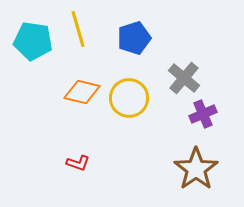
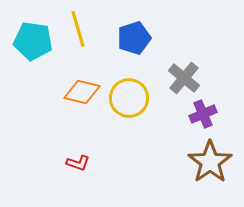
brown star: moved 14 px right, 7 px up
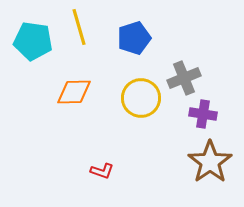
yellow line: moved 1 px right, 2 px up
gray cross: rotated 28 degrees clockwise
orange diamond: moved 8 px left; rotated 15 degrees counterclockwise
yellow circle: moved 12 px right
purple cross: rotated 32 degrees clockwise
red L-shape: moved 24 px right, 8 px down
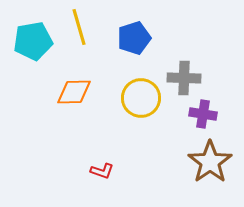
cyan pentagon: rotated 18 degrees counterclockwise
gray cross: rotated 24 degrees clockwise
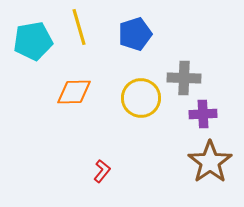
blue pentagon: moved 1 px right, 4 px up
purple cross: rotated 12 degrees counterclockwise
red L-shape: rotated 70 degrees counterclockwise
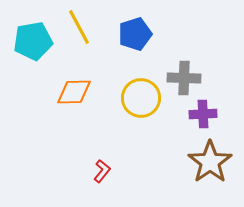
yellow line: rotated 12 degrees counterclockwise
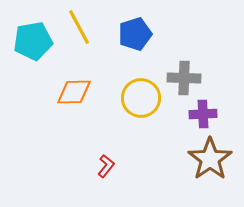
brown star: moved 3 px up
red L-shape: moved 4 px right, 5 px up
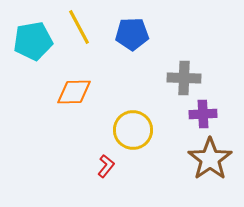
blue pentagon: moved 3 px left; rotated 16 degrees clockwise
yellow circle: moved 8 px left, 32 px down
